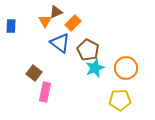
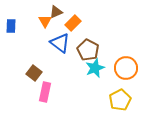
yellow pentagon: rotated 25 degrees counterclockwise
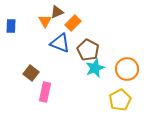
brown triangle: moved 1 px right
blue triangle: rotated 15 degrees counterclockwise
orange circle: moved 1 px right, 1 px down
brown square: moved 3 px left
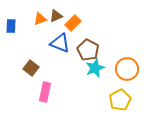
brown triangle: moved 1 px left, 4 px down
orange triangle: moved 5 px left, 2 px up; rotated 40 degrees clockwise
brown square: moved 5 px up
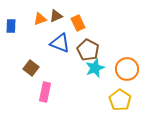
orange rectangle: moved 5 px right; rotated 70 degrees counterclockwise
yellow pentagon: rotated 10 degrees counterclockwise
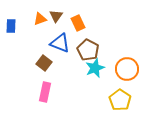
brown triangle: rotated 32 degrees counterclockwise
brown square: moved 13 px right, 5 px up
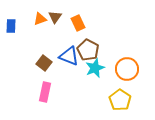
brown triangle: moved 1 px left, 1 px down
blue triangle: moved 9 px right, 13 px down
